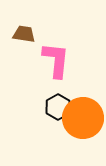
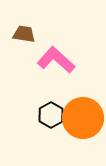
pink L-shape: rotated 54 degrees counterclockwise
black hexagon: moved 7 px left, 8 px down
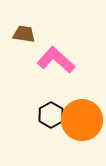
orange circle: moved 1 px left, 2 px down
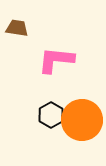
brown trapezoid: moved 7 px left, 6 px up
pink L-shape: rotated 36 degrees counterclockwise
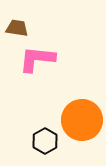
pink L-shape: moved 19 px left, 1 px up
black hexagon: moved 6 px left, 26 px down
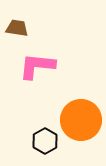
pink L-shape: moved 7 px down
orange circle: moved 1 px left
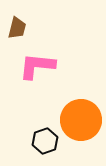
brown trapezoid: rotated 95 degrees clockwise
black hexagon: rotated 10 degrees clockwise
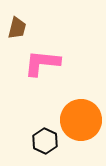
pink L-shape: moved 5 px right, 3 px up
black hexagon: rotated 15 degrees counterclockwise
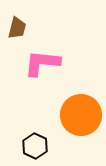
orange circle: moved 5 px up
black hexagon: moved 10 px left, 5 px down
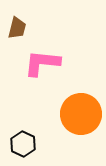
orange circle: moved 1 px up
black hexagon: moved 12 px left, 2 px up
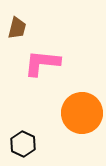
orange circle: moved 1 px right, 1 px up
